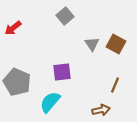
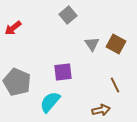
gray square: moved 3 px right, 1 px up
purple square: moved 1 px right
brown line: rotated 49 degrees counterclockwise
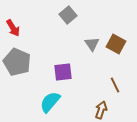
red arrow: rotated 84 degrees counterclockwise
gray pentagon: moved 20 px up
brown arrow: rotated 60 degrees counterclockwise
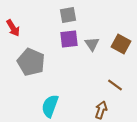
gray square: rotated 30 degrees clockwise
brown square: moved 5 px right
gray pentagon: moved 14 px right
purple square: moved 6 px right, 33 px up
brown line: rotated 28 degrees counterclockwise
cyan semicircle: moved 4 px down; rotated 20 degrees counterclockwise
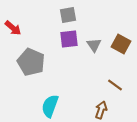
red arrow: rotated 18 degrees counterclockwise
gray triangle: moved 2 px right, 1 px down
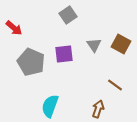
gray square: rotated 24 degrees counterclockwise
red arrow: moved 1 px right
purple square: moved 5 px left, 15 px down
brown arrow: moved 3 px left, 1 px up
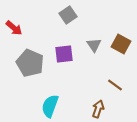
gray pentagon: moved 1 px left, 1 px down
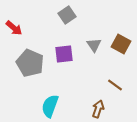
gray square: moved 1 px left
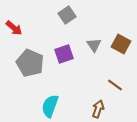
purple square: rotated 12 degrees counterclockwise
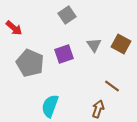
brown line: moved 3 px left, 1 px down
